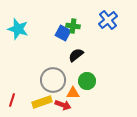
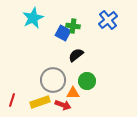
cyan star: moved 15 px right, 11 px up; rotated 30 degrees clockwise
yellow rectangle: moved 2 px left
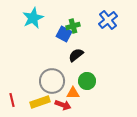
green cross: rotated 24 degrees counterclockwise
blue square: moved 1 px right, 1 px down
gray circle: moved 1 px left, 1 px down
red line: rotated 32 degrees counterclockwise
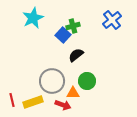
blue cross: moved 4 px right
blue square: moved 1 px left, 1 px down; rotated 14 degrees clockwise
yellow rectangle: moved 7 px left
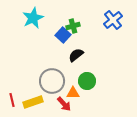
blue cross: moved 1 px right
red arrow: moved 1 px right, 1 px up; rotated 28 degrees clockwise
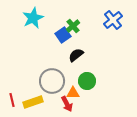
green cross: rotated 24 degrees counterclockwise
blue square: rotated 14 degrees clockwise
red arrow: moved 3 px right; rotated 14 degrees clockwise
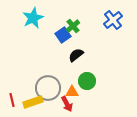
gray circle: moved 4 px left, 7 px down
orange triangle: moved 1 px left, 1 px up
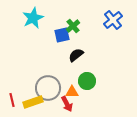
blue square: moved 1 px left; rotated 21 degrees clockwise
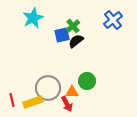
black semicircle: moved 14 px up
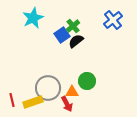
blue square: rotated 21 degrees counterclockwise
